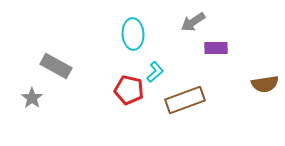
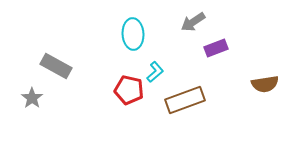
purple rectangle: rotated 20 degrees counterclockwise
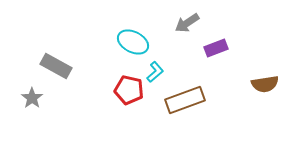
gray arrow: moved 6 px left, 1 px down
cyan ellipse: moved 8 px down; rotated 60 degrees counterclockwise
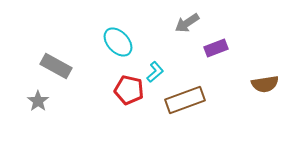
cyan ellipse: moved 15 px left; rotated 20 degrees clockwise
gray star: moved 6 px right, 3 px down
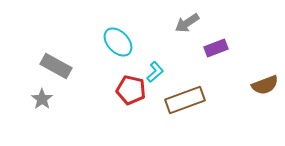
brown semicircle: moved 1 px down; rotated 12 degrees counterclockwise
red pentagon: moved 2 px right
gray star: moved 4 px right, 2 px up
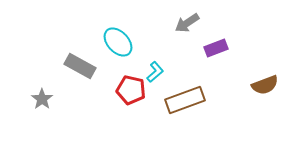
gray rectangle: moved 24 px right
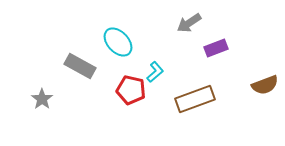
gray arrow: moved 2 px right
brown rectangle: moved 10 px right, 1 px up
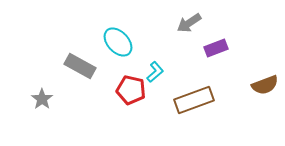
brown rectangle: moved 1 px left, 1 px down
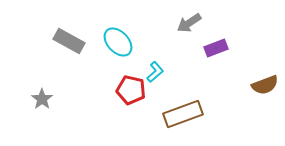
gray rectangle: moved 11 px left, 25 px up
brown rectangle: moved 11 px left, 14 px down
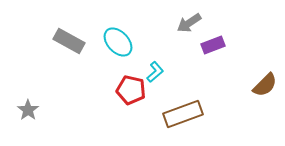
purple rectangle: moved 3 px left, 3 px up
brown semicircle: rotated 24 degrees counterclockwise
gray star: moved 14 px left, 11 px down
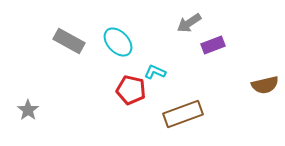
cyan L-shape: rotated 115 degrees counterclockwise
brown semicircle: rotated 32 degrees clockwise
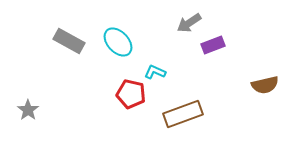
red pentagon: moved 4 px down
